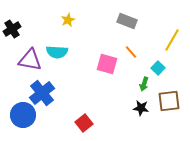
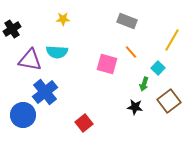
yellow star: moved 5 px left, 1 px up; rotated 24 degrees clockwise
blue cross: moved 3 px right, 1 px up
brown square: rotated 30 degrees counterclockwise
black star: moved 6 px left, 1 px up
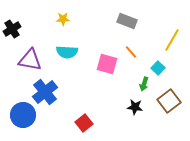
cyan semicircle: moved 10 px right
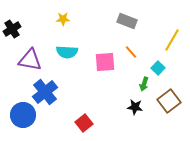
pink square: moved 2 px left, 2 px up; rotated 20 degrees counterclockwise
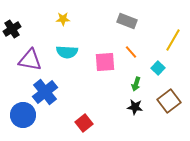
yellow line: moved 1 px right
green arrow: moved 8 px left
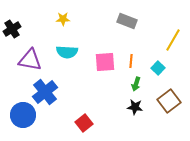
orange line: moved 9 px down; rotated 48 degrees clockwise
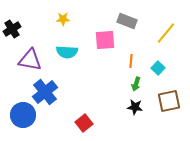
yellow line: moved 7 px left, 7 px up; rotated 10 degrees clockwise
pink square: moved 22 px up
brown square: rotated 25 degrees clockwise
